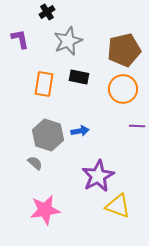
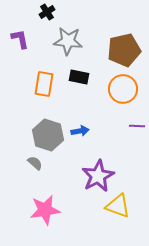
gray star: rotated 28 degrees clockwise
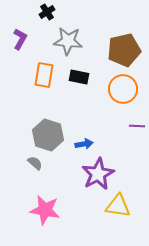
purple L-shape: rotated 40 degrees clockwise
orange rectangle: moved 9 px up
blue arrow: moved 4 px right, 13 px down
purple star: moved 2 px up
yellow triangle: rotated 12 degrees counterclockwise
pink star: rotated 20 degrees clockwise
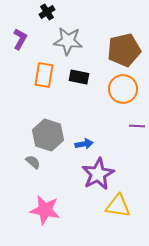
gray semicircle: moved 2 px left, 1 px up
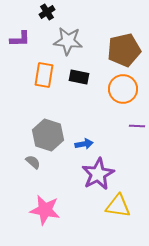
purple L-shape: rotated 60 degrees clockwise
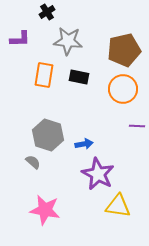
purple star: rotated 16 degrees counterclockwise
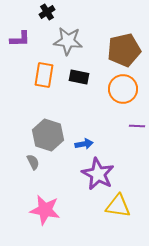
gray semicircle: rotated 21 degrees clockwise
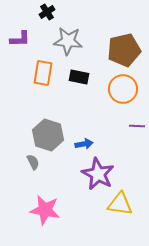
orange rectangle: moved 1 px left, 2 px up
yellow triangle: moved 2 px right, 2 px up
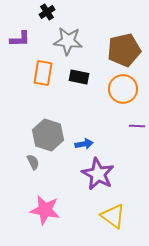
yellow triangle: moved 7 px left, 12 px down; rotated 28 degrees clockwise
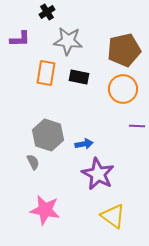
orange rectangle: moved 3 px right
